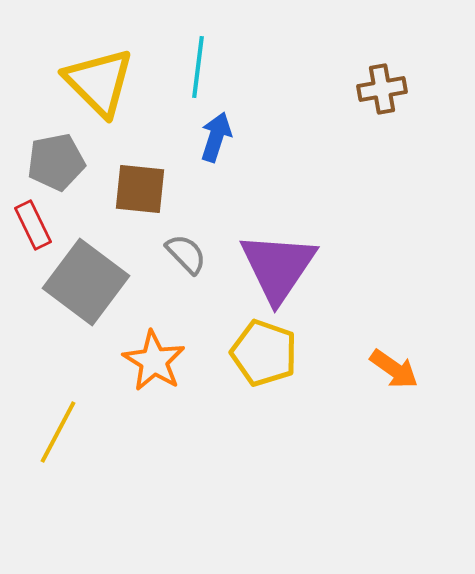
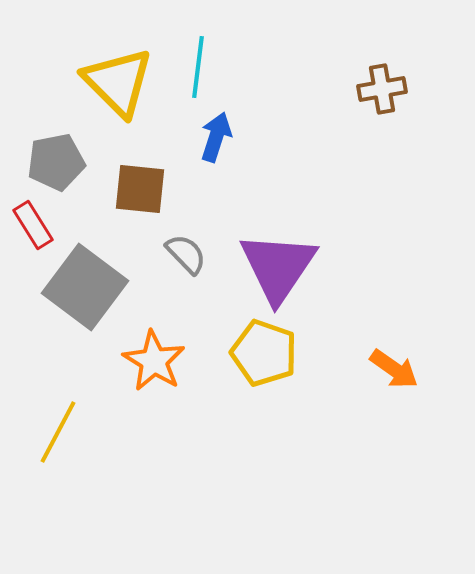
yellow triangle: moved 19 px right
red rectangle: rotated 6 degrees counterclockwise
gray square: moved 1 px left, 5 px down
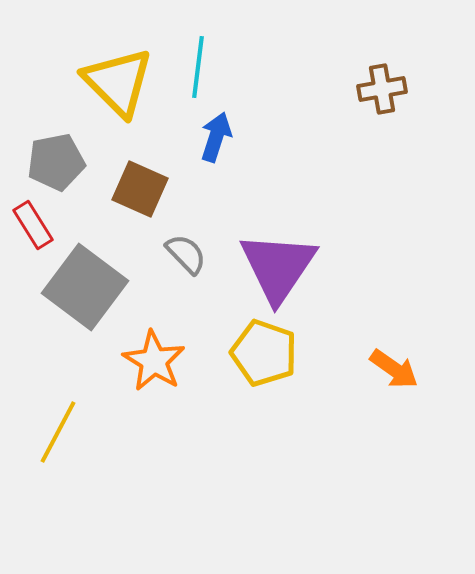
brown square: rotated 18 degrees clockwise
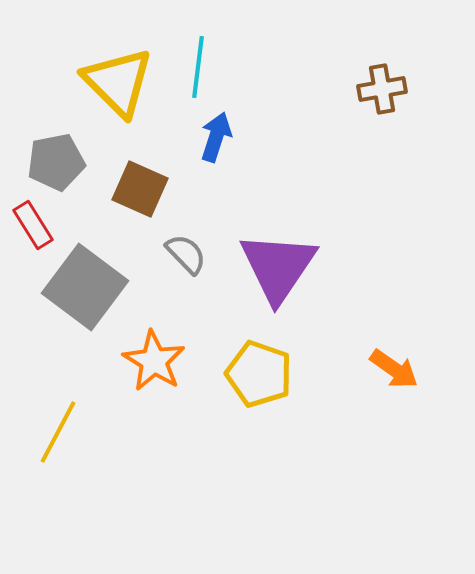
yellow pentagon: moved 5 px left, 21 px down
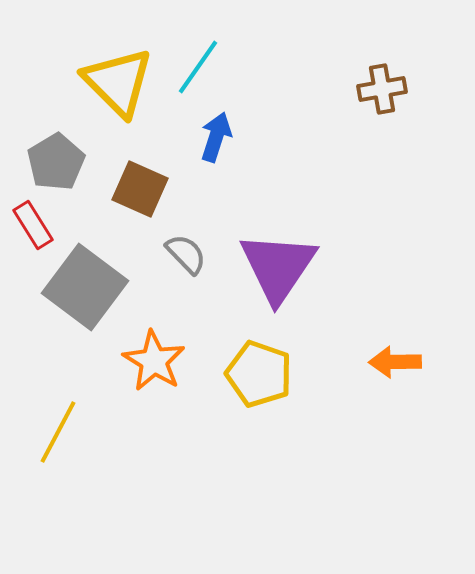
cyan line: rotated 28 degrees clockwise
gray pentagon: rotated 20 degrees counterclockwise
orange arrow: moved 1 px right, 7 px up; rotated 144 degrees clockwise
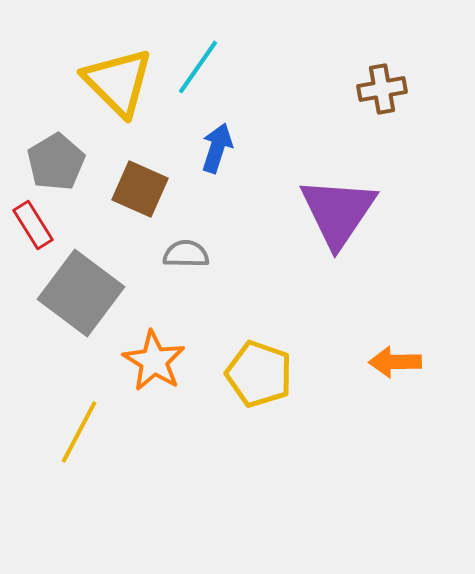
blue arrow: moved 1 px right, 11 px down
gray semicircle: rotated 45 degrees counterclockwise
purple triangle: moved 60 px right, 55 px up
gray square: moved 4 px left, 6 px down
yellow line: moved 21 px right
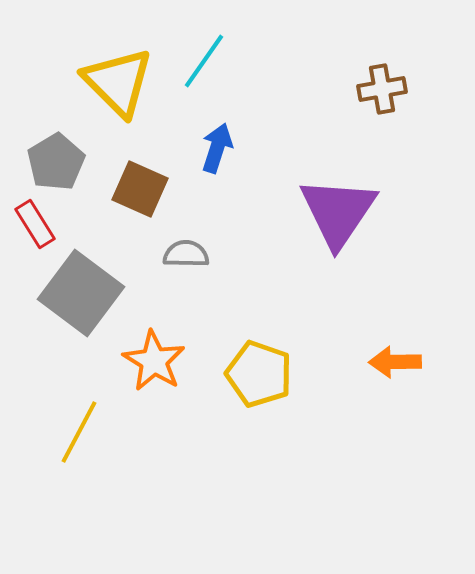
cyan line: moved 6 px right, 6 px up
red rectangle: moved 2 px right, 1 px up
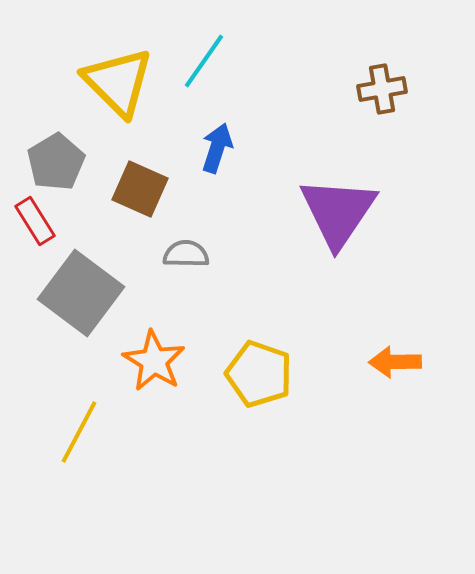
red rectangle: moved 3 px up
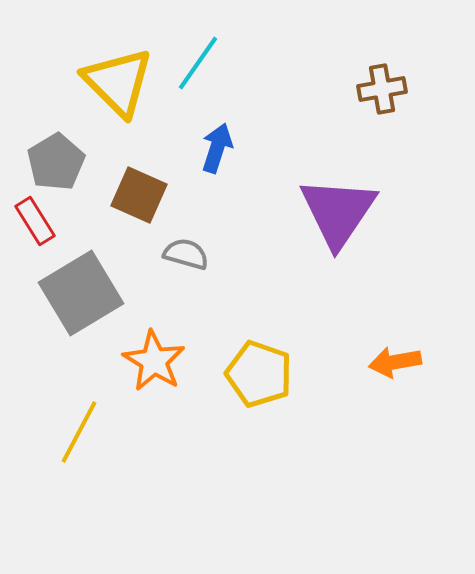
cyan line: moved 6 px left, 2 px down
brown square: moved 1 px left, 6 px down
gray semicircle: rotated 15 degrees clockwise
gray square: rotated 22 degrees clockwise
orange arrow: rotated 9 degrees counterclockwise
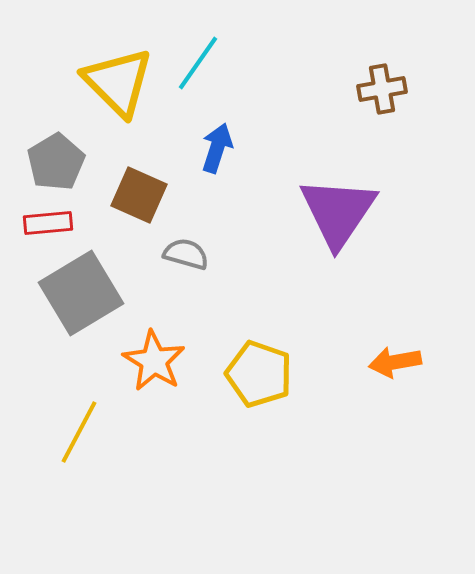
red rectangle: moved 13 px right, 2 px down; rotated 63 degrees counterclockwise
